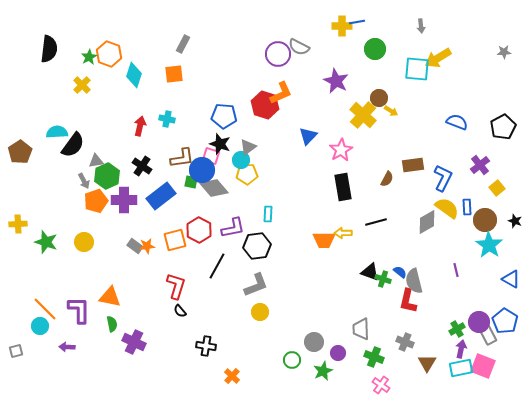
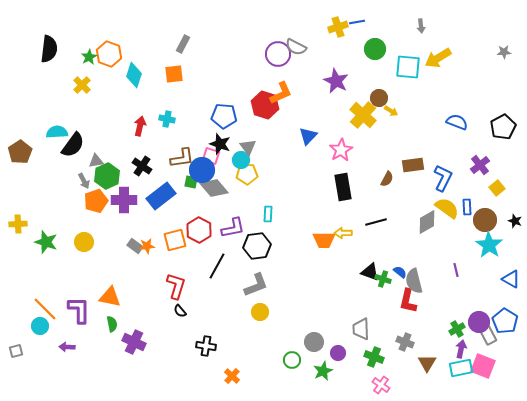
yellow cross at (342, 26): moved 4 px left, 1 px down; rotated 18 degrees counterclockwise
gray semicircle at (299, 47): moved 3 px left
cyan square at (417, 69): moved 9 px left, 2 px up
gray triangle at (248, 147): rotated 30 degrees counterclockwise
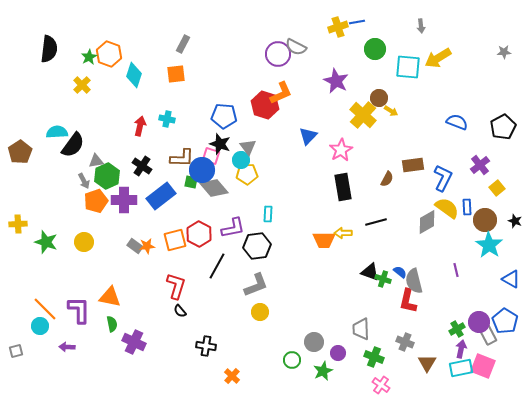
orange square at (174, 74): moved 2 px right
brown L-shape at (182, 158): rotated 10 degrees clockwise
red hexagon at (199, 230): moved 4 px down
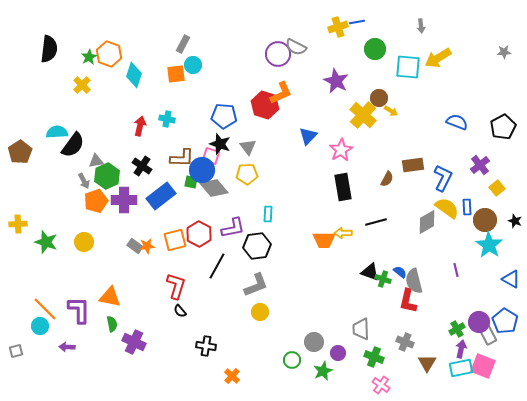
cyan circle at (241, 160): moved 48 px left, 95 px up
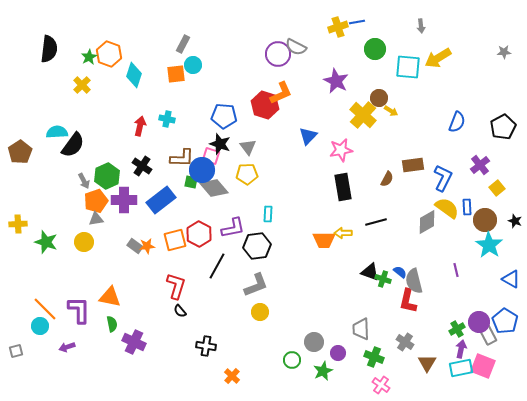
blue semicircle at (457, 122): rotated 90 degrees clockwise
pink star at (341, 150): rotated 20 degrees clockwise
gray triangle at (96, 161): moved 58 px down
blue rectangle at (161, 196): moved 4 px down
gray cross at (405, 342): rotated 12 degrees clockwise
purple arrow at (67, 347): rotated 21 degrees counterclockwise
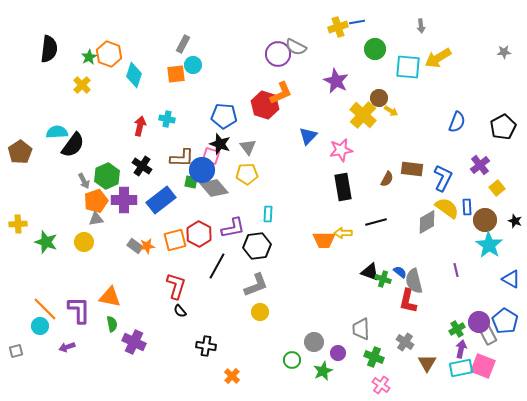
brown rectangle at (413, 165): moved 1 px left, 4 px down; rotated 15 degrees clockwise
